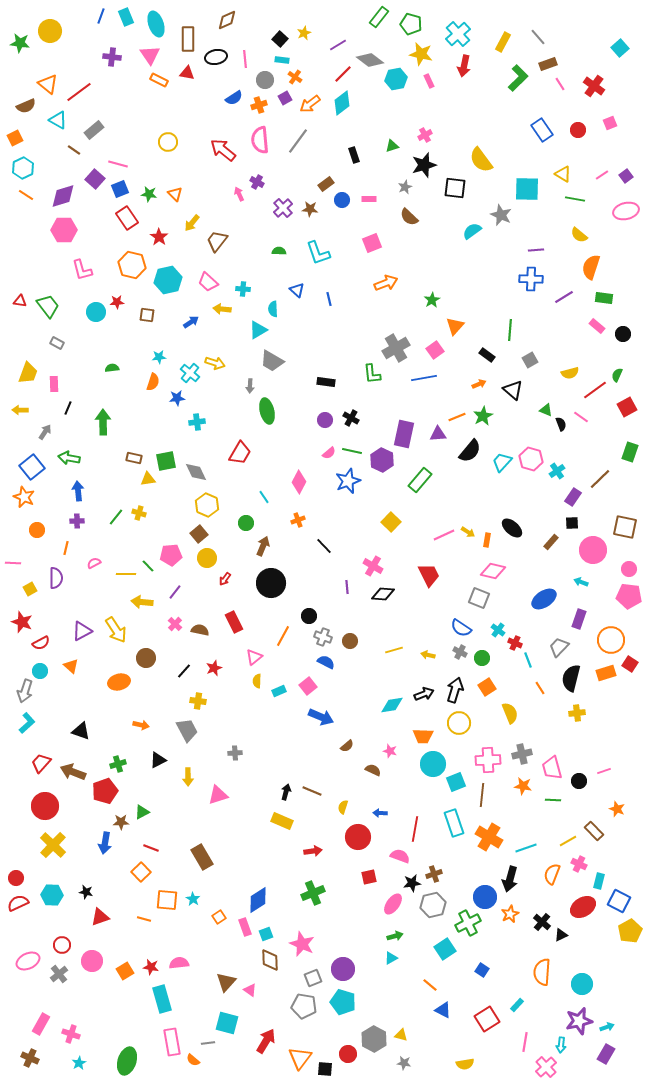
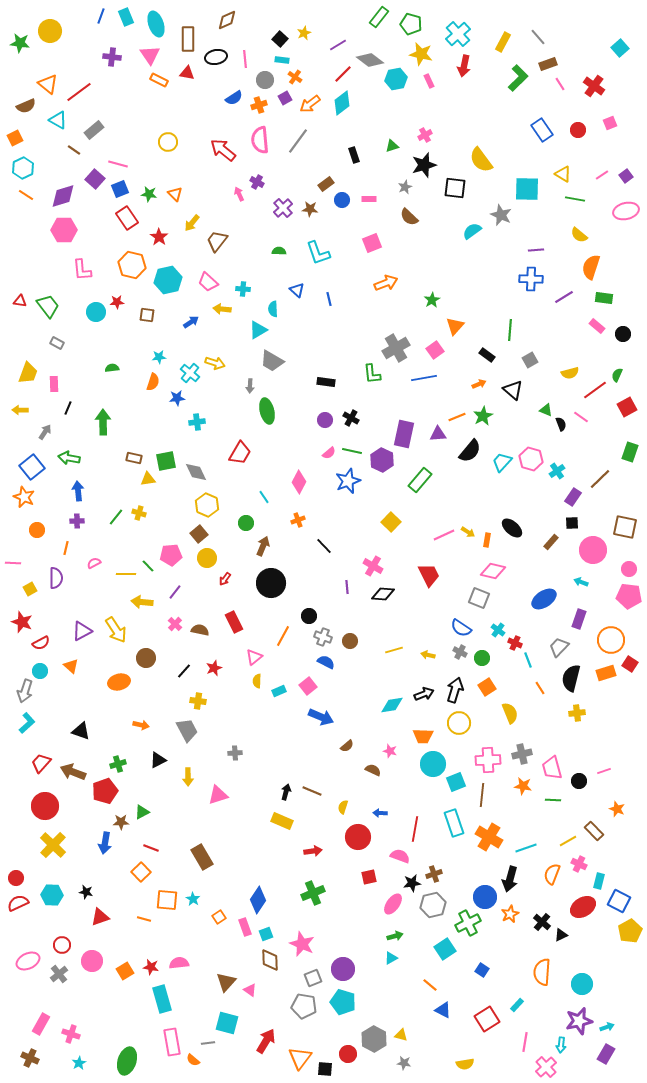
pink L-shape at (82, 270): rotated 10 degrees clockwise
blue diamond at (258, 900): rotated 24 degrees counterclockwise
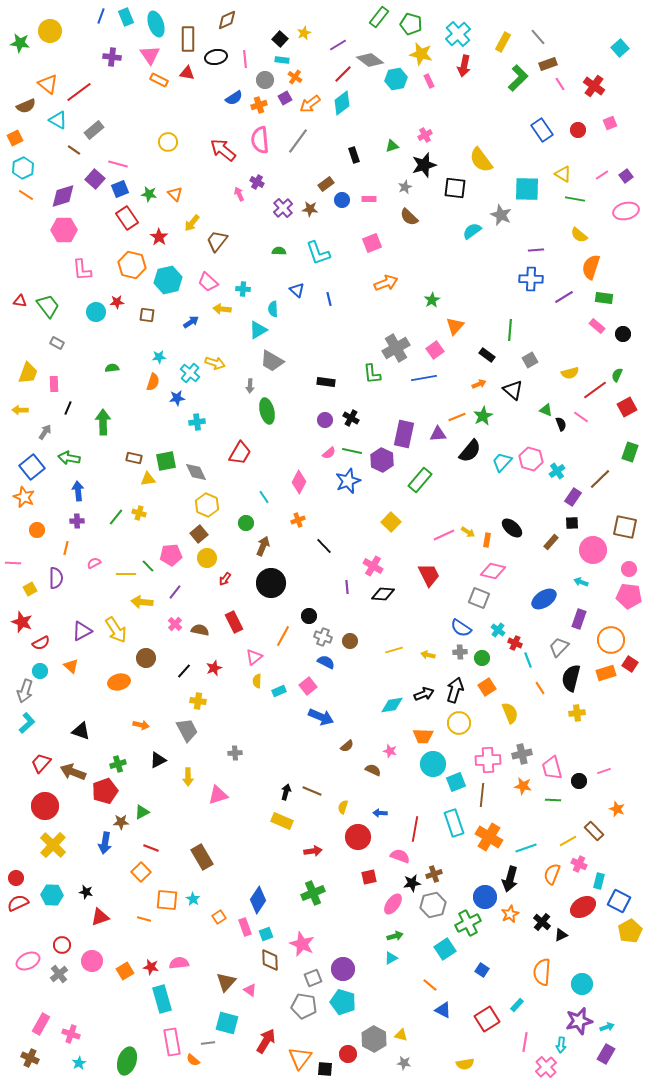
gray cross at (460, 652): rotated 32 degrees counterclockwise
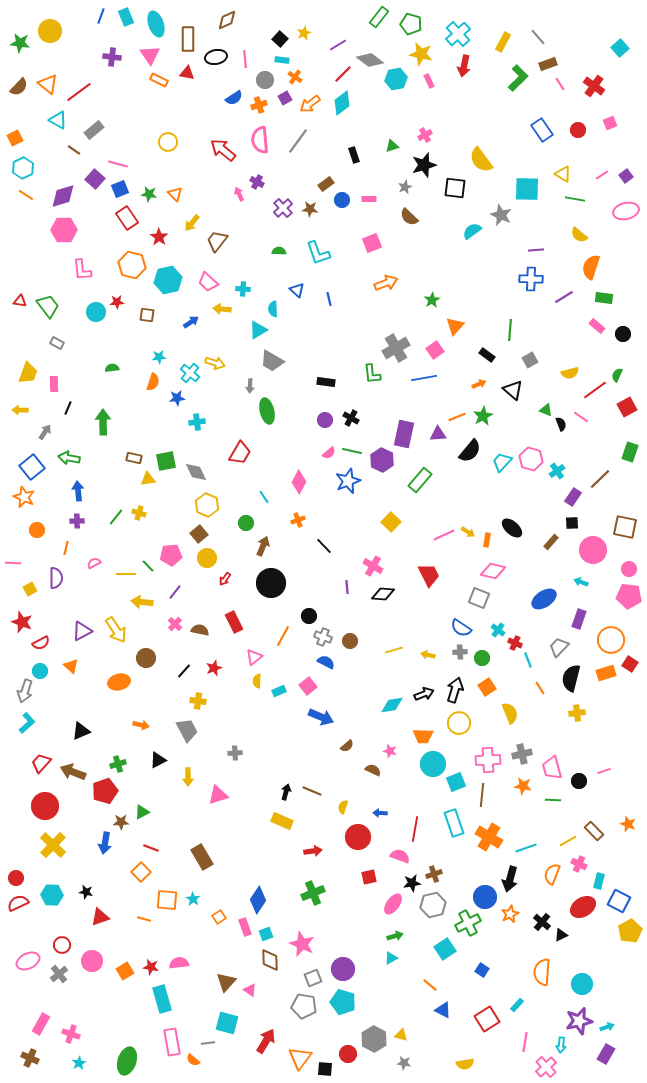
brown semicircle at (26, 106): moved 7 px left, 19 px up; rotated 24 degrees counterclockwise
black triangle at (81, 731): rotated 42 degrees counterclockwise
orange star at (617, 809): moved 11 px right, 15 px down
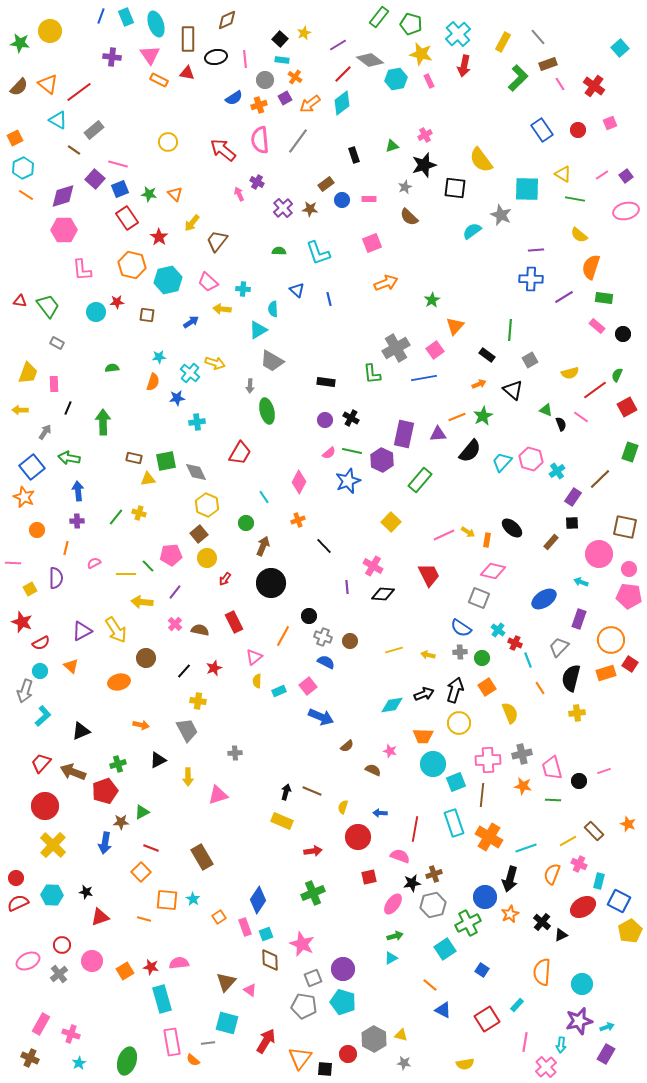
pink circle at (593, 550): moved 6 px right, 4 px down
cyan L-shape at (27, 723): moved 16 px right, 7 px up
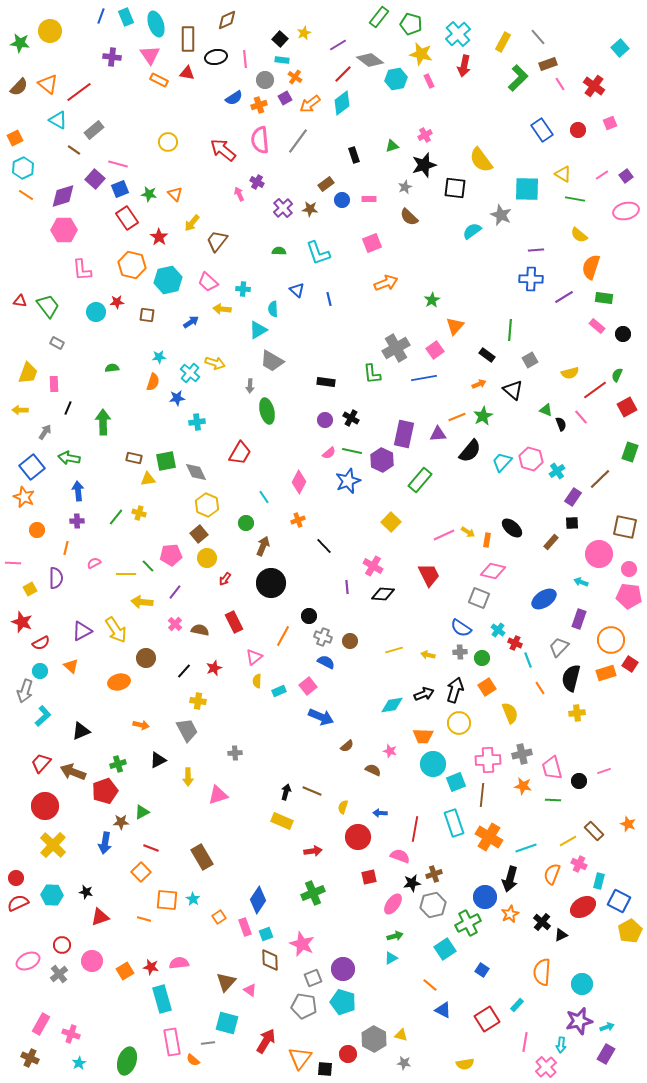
pink line at (581, 417): rotated 14 degrees clockwise
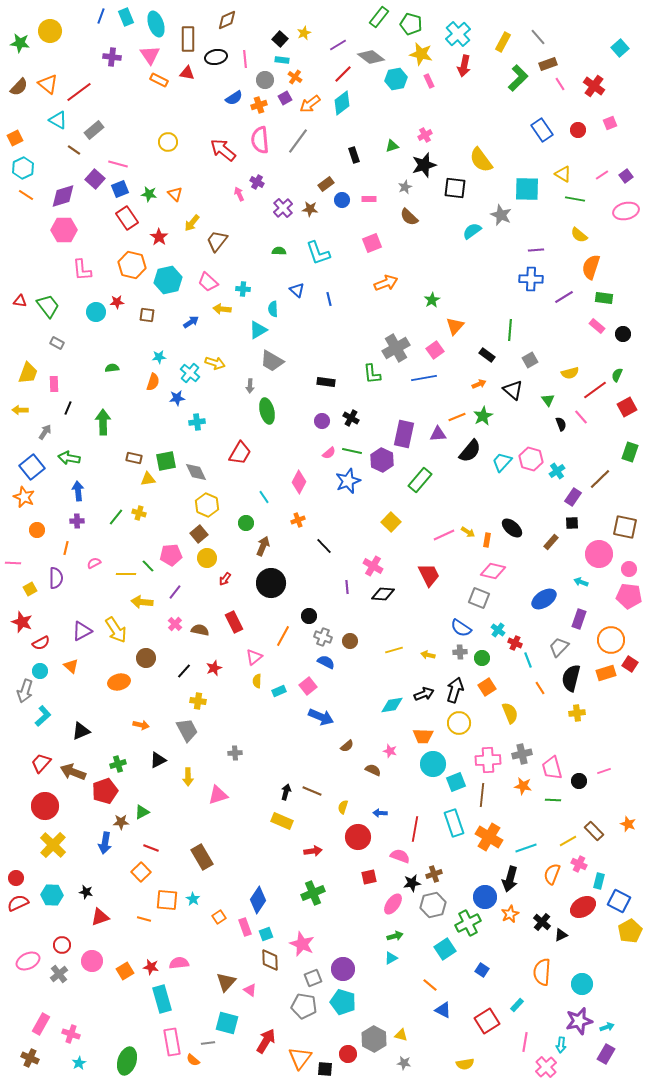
gray diamond at (370, 60): moved 1 px right, 3 px up
green triangle at (546, 410): moved 2 px right, 10 px up; rotated 32 degrees clockwise
purple circle at (325, 420): moved 3 px left, 1 px down
red square at (487, 1019): moved 2 px down
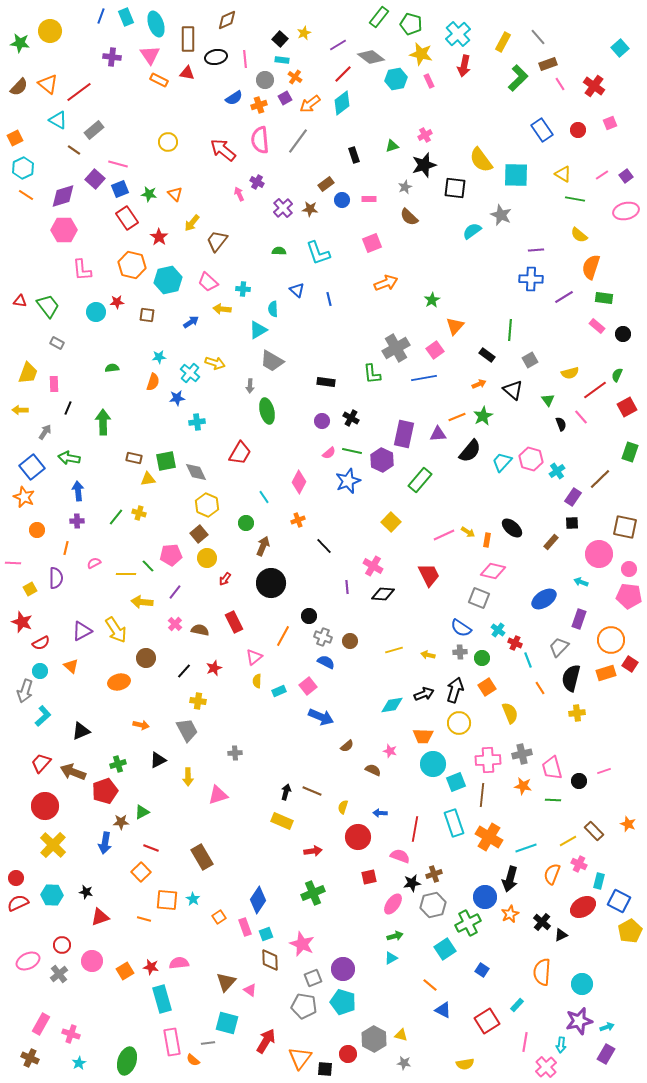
cyan square at (527, 189): moved 11 px left, 14 px up
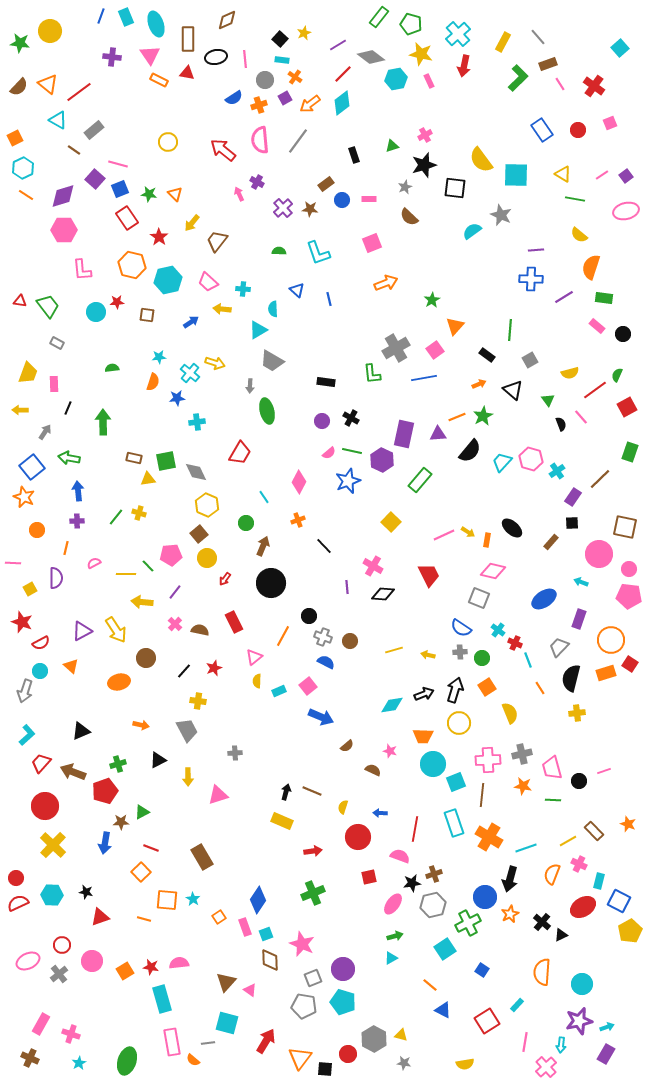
cyan L-shape at (43, 716): moved 16 px left, 19 px down
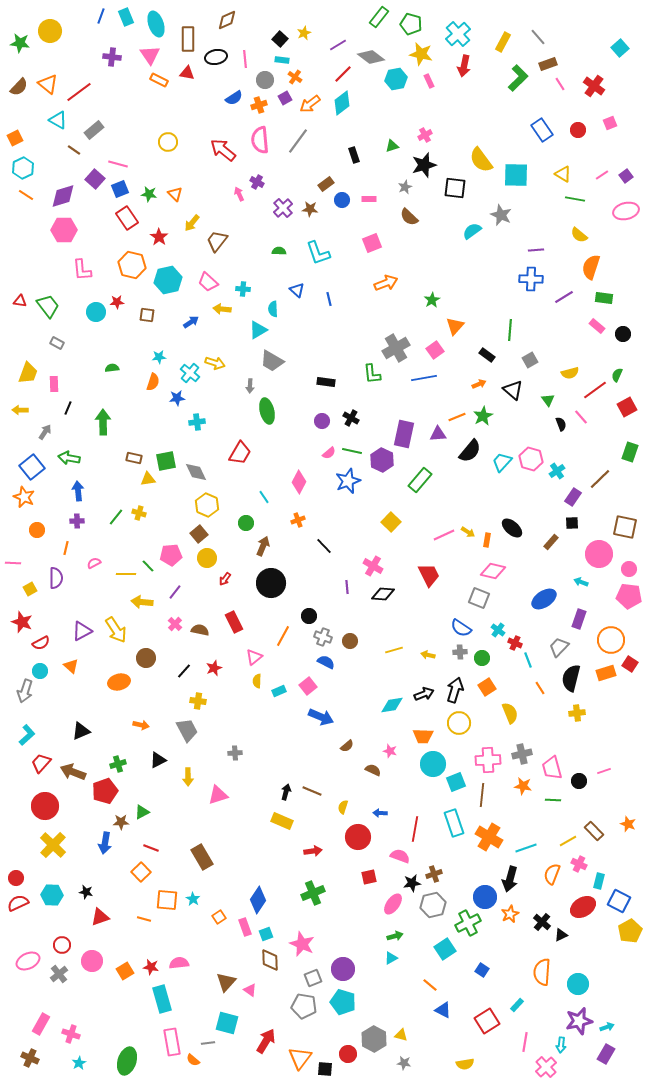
cyan circle at (582, 984): moved 4 px left
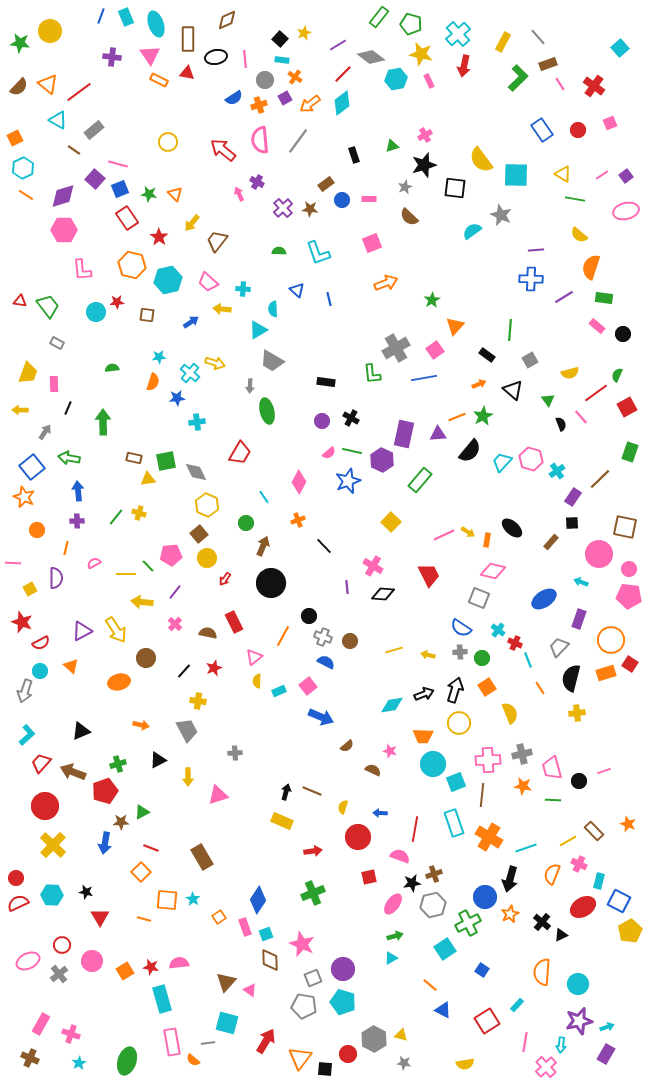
red line at (595, 390): moved 1 px right, 3 px down
brown semicircle at (200, 630): moved 8 px right, 3 px down
red triangle at (100, 917): rotated 42 degrees counterclockwise
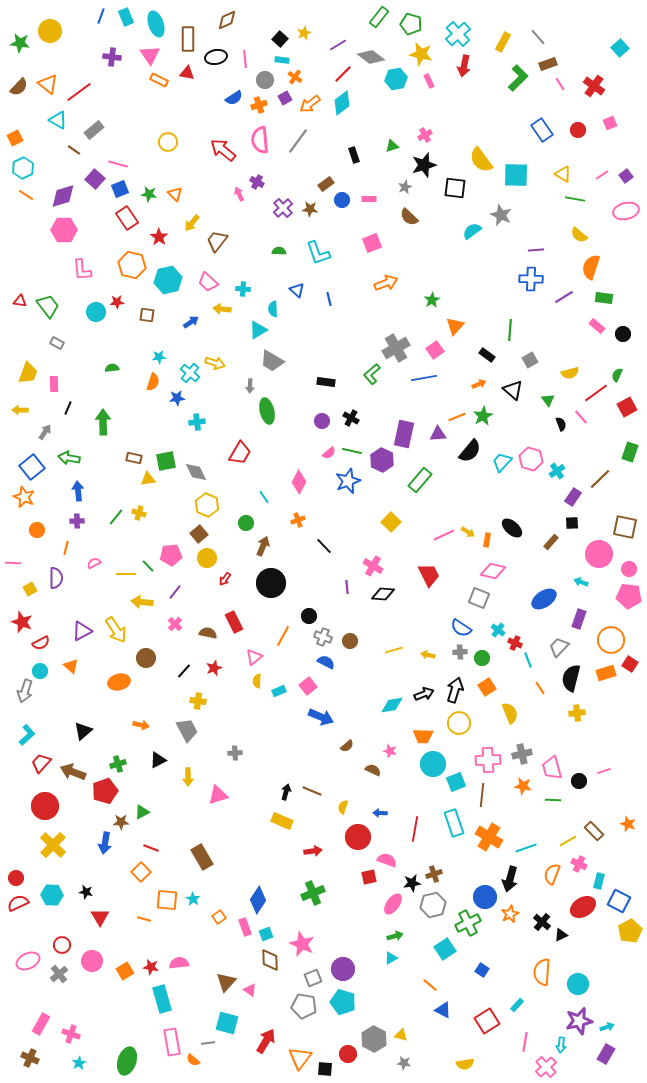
green L-shape at (372, 374): rotated 55 degrees clockwise
black triangle at (81, 731): moved 2 px right; rotated 18 degrees counterclockwise
pink semicircle at (400, 856): moved 13 px left, 4 px down
